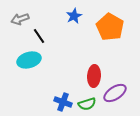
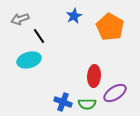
green semicircle: rotated 18 degrees clockwise
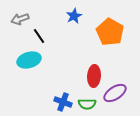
orange pentagon: moved 5 px down
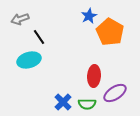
blue star: moved 15 px right
black line: moved 1 px down
blue cross: rotated 24 degrees clockwise
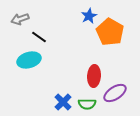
black line: rotated 21 degrees counterclockwise
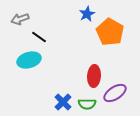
blue star: moved 2 px left, 2 px up
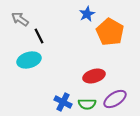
gray arrow: rotated 54 degrees clockwise
black line: moved 1 px up; rotated 28 degrees clockwise
red ellipse: rotated 70 degrees clockwise
purple ellipse: moved 6 px down
blue cross: rotated 18 degrees counterclockwise
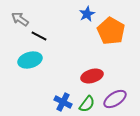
orange pentagon: moved 1 px right, 1 px up
black line: rotated 35 degrees counterclockwise
cyan ellipse: moved 1 px right
red ellipse: moved 2 px left
green semicircle: rotated 54 degrees counterclockwise
